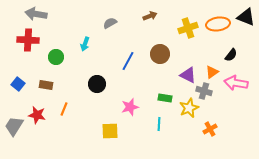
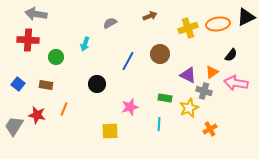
black triangle: rotated 48 degrees counterclockwise
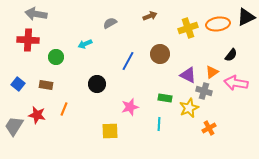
cyan arrow: rotated 48 degrees clockwise
orange cross: moved 1 px left, 1 px up
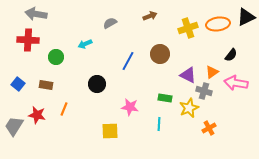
pink star: rotated 24 degrees clockwise
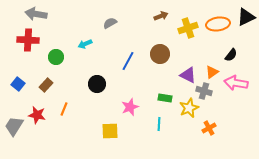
brown arrow: moved 11 px right
brown rectangle: rotated 56 degrees counterclockwise
pink star: rotated 30 degrees counterclockwise
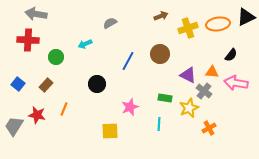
orange triangle: rotated 40 degrees clockwise
gray cross: rotated 21 degrees clockwise
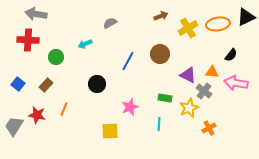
yellow cross: rotated 12 degrees counterclockwise
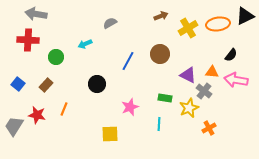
black triangle: moved 1 px left, 1 px up
pink arrow: moved 3 px up
yellow square: moved 3 px down
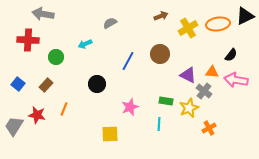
gray arrow: moved 7 px right
green rectangle: moved 1 px right, 3 px down
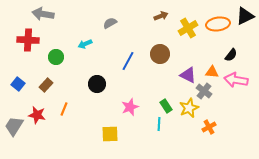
green rectangle: moved 5 px down; rotated 48 degrees clockwise
orange cross: moved 1 px up
